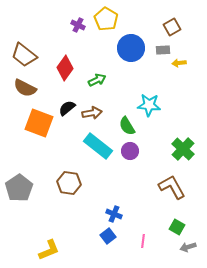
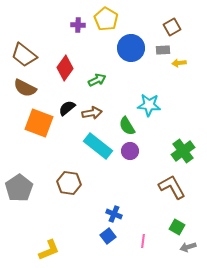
purple cross: rotated 24 degrees counterclockwise
green cross: moved 2 px down; rotated 10 degrees clockwise
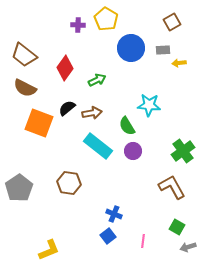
brown square: moved 5 px up
purple circle: moved 3 px right
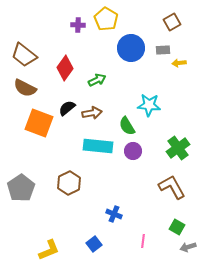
cyan rectangle: rotated 32 degrees counterclockwise
green cross: moved 5 px left, 3 px up
brown hexagon: rotated 25 degrees clockwise
gray pentagon: moved 2 px right
blue square: moved 14 px left, 8 px down
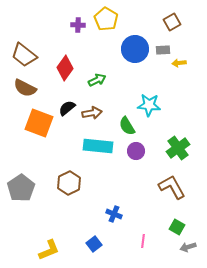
blue circle: moved 4 px right, 1 px down
purple circle: moved 3 px right
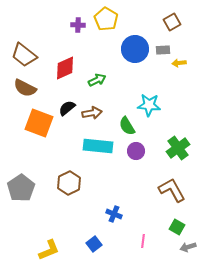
red diamond: rotated 30 degrees clockwise
brown L-shape: moved 3 px down
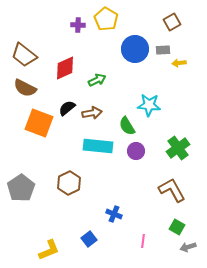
blue square: moved 5 px left, 5 px up
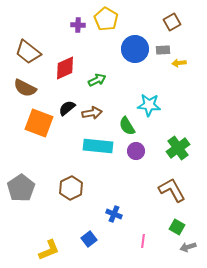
brown trapezoid: moved 4 px right, 3 px up
brown hexagon: moved 2 px right, 5 px down
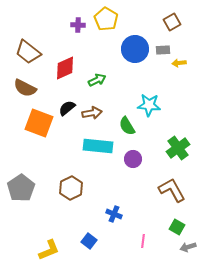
purple circle: moved 3 px left, 8 px down
blue square: moved 2 px down; rotated 14 degrees counterclockwise
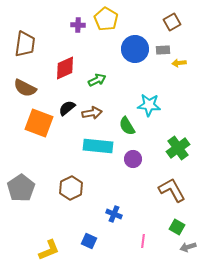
brown trapezoid: moved 3 px left, 8 px up; rotated 120 degrees counterclockwise
blue square: rotated 14 degrees counterclockwise
